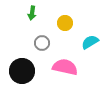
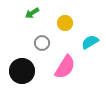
green arrow: rotated 48 degrees clockwise
pink semicircle: rotated 110 degrees clockwise
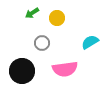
yellow circle: moved 8 px left, 5 px up
pink semicircle: moved 2 px down; rotated 50 degrees clockwise
